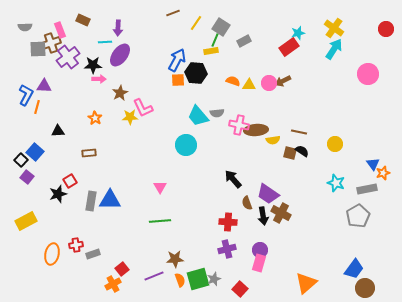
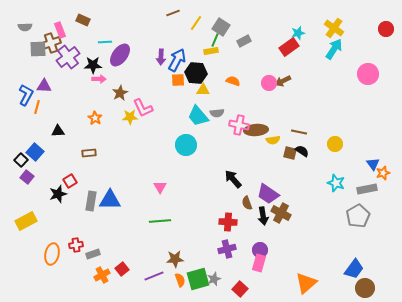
purple arrow at (118, 28): moved 43 px right, 29 px down
yellow triangle at (249, 85): moved 46 px left, 5 px down
orange cross at (113, 284): moved 11 px left, 9 px up
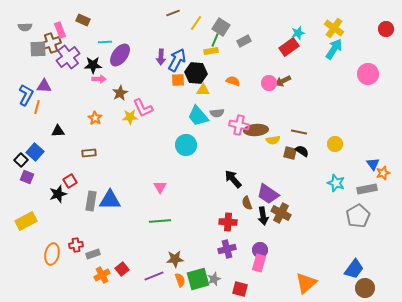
purple square at (27, 177): rotated 16 degrees counterclockwise
red square at (240, 289): rotated 28 degrees counterclockwise
